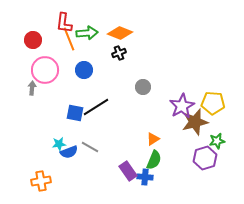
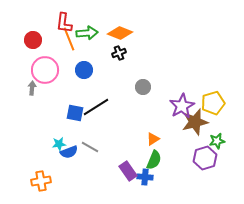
yellow pentagon: rotated 20 degrees counterclockwise
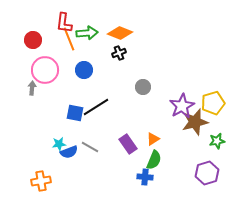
purple hexagon: moved 2 px right, 15 px down
purple rectangle: moved 27 px up
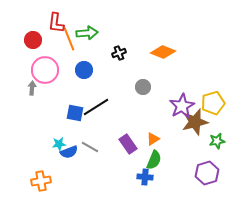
red L-shape: moved 8 px left
orange diamond: moved 43 px right, 19 px down
